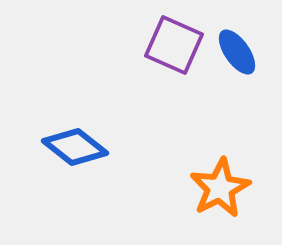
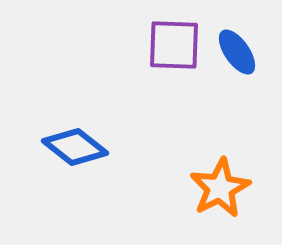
purple square: rotated 22 degrees counterclockwise
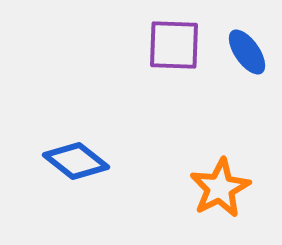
blue ellipse: moved 10 px right
blue diamond: moved 1 px right, 14 px down
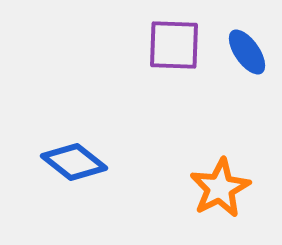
blue diamond: moved 2 px left, 1 px down
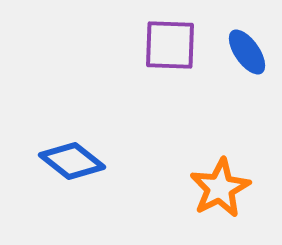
purple square: moved 4 px left
blue diamond: moved 2 px left, 1 px up
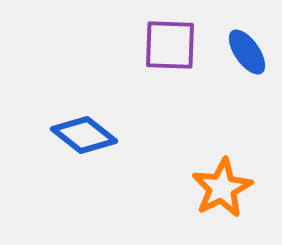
blue diamond: moved 12 px right, 26 px up
orange star: moved 2 px right
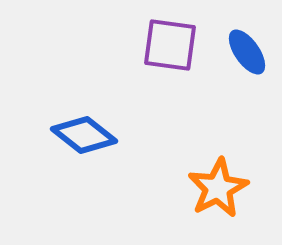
purple square: rotated 6 degrees clockwise
orange star: moved 4 px left
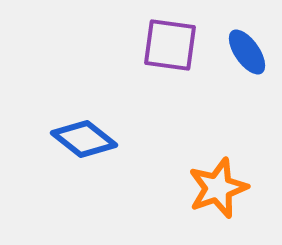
blue diamond: moved 4 px down
orange star: rotated 8 degrees clockwise
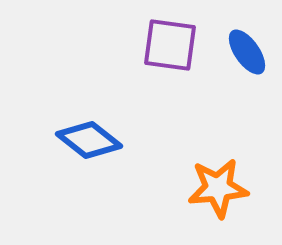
blue diamond: moved 5 px right, 1 px down
orange star: rotated 14 degrees clockwise
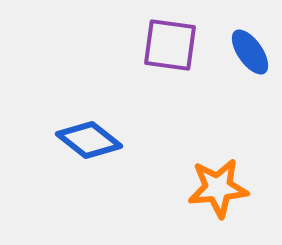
blue ellipse: moved 3 px right
